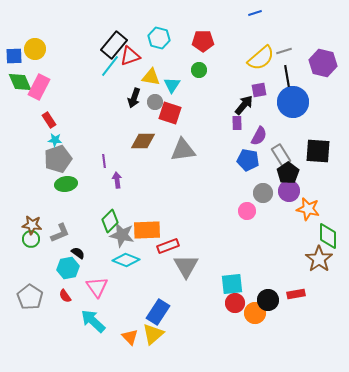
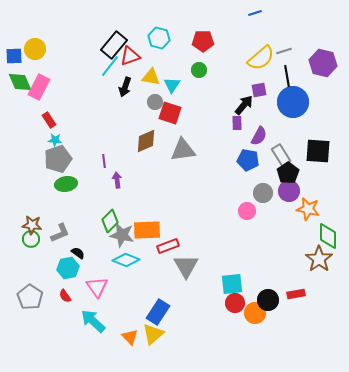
black arrow at (134, 98): moved 9 px left, 11 px up
brown diamond at (143, 141): moved 3 px right; rotated 25 degrees counterclockwise
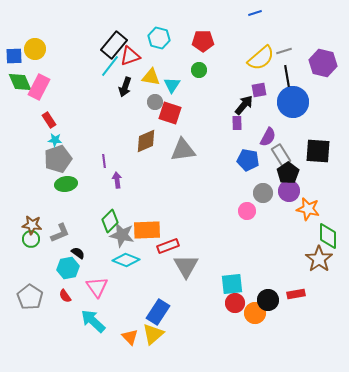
purple semicircle at (259, 136): moved 9 px right, 1 px down
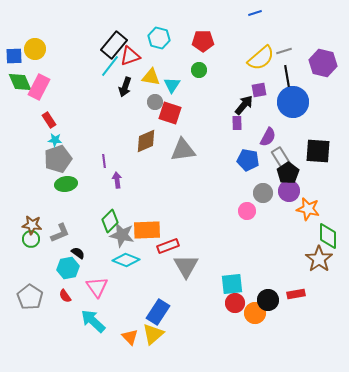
gray rectangle at (281, 155): moved 3 px down
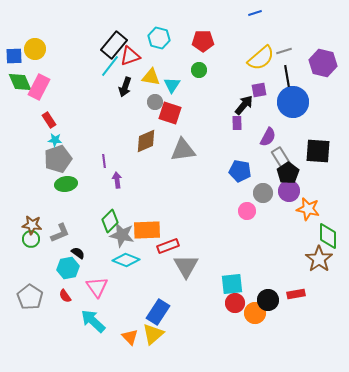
blue pentagon at (248, 160): moved 8 px left, 11 px down
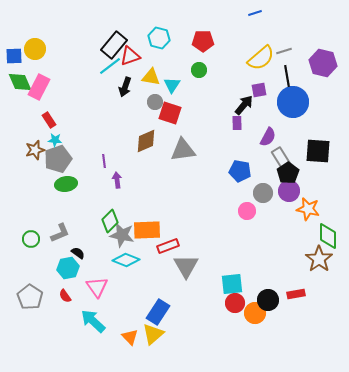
cyan line at (110, 66): rotated 15 degrees clockwise
brown star at (32, 225): moved 3 px right, 75 px up; rotated 24 degrees counterclockwise
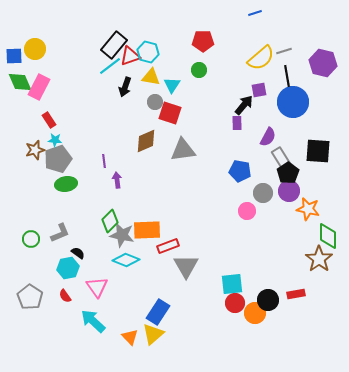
cyan hexagon at (159, 38): moved 11 px left, 14 px down
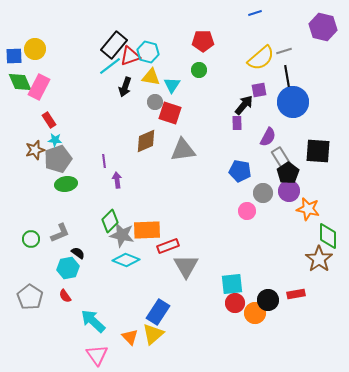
purple hexagon at (323, 63): moved 36 px up
pink triangle at (97, 287): moved 68 px down
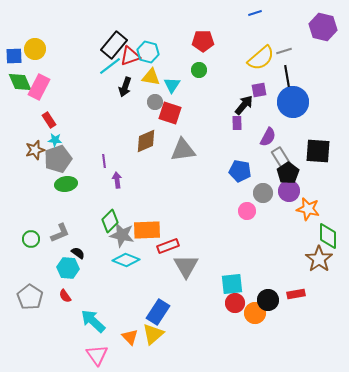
cyan hexagon at (68, 268): rotated 15 degrees clockwise
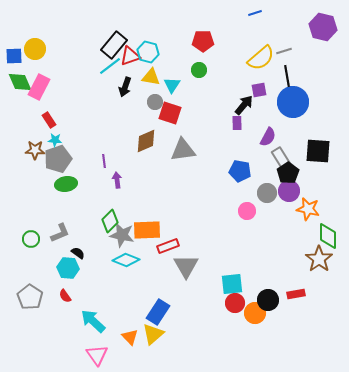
brown star at (35, 150): rotated 18 degrees clockwise
gray circle at (263, 193): moved 4 px right
